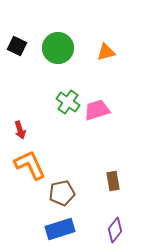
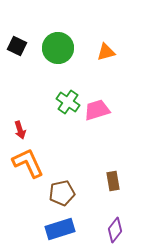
orange L-shape: moved 2 px left, 2 px up
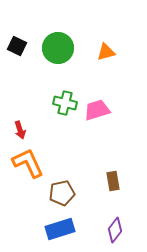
green cross: moved 3 px left, 1 px down; rotated 20 degrees counterclockwise
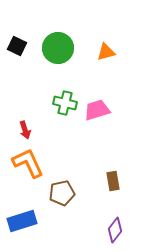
red arrow: moved 5 px right
blue rectangle: moved 38 px left, 8 px up
